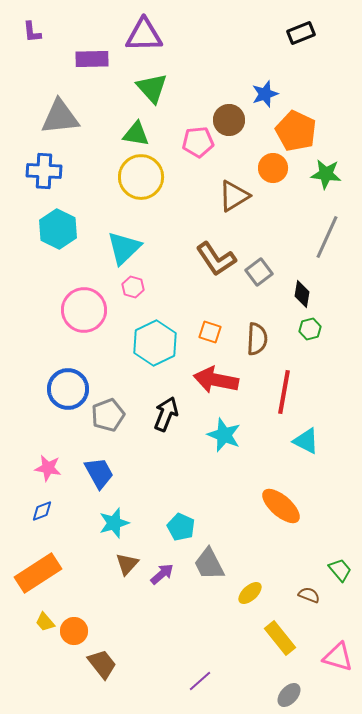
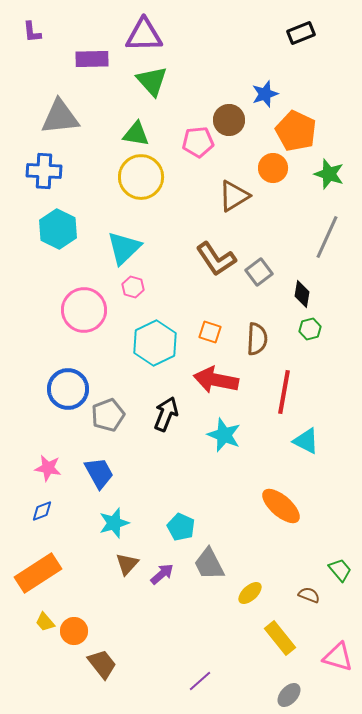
green triangle at (152, 88): moved 7 px up
green star at (326, 174): moved 3 px right; rotated 12 degrees clockwise
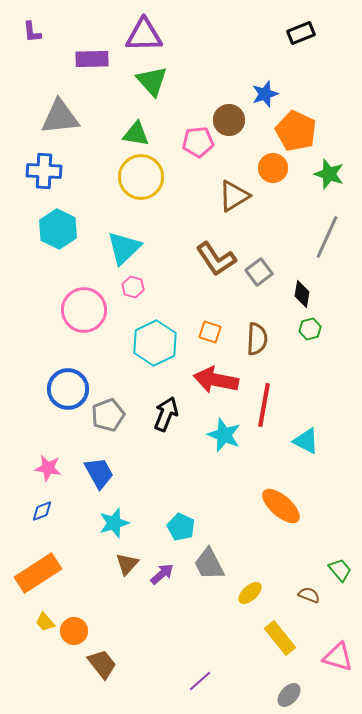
red line at (284, 392): moved 20 px left, 13 px down
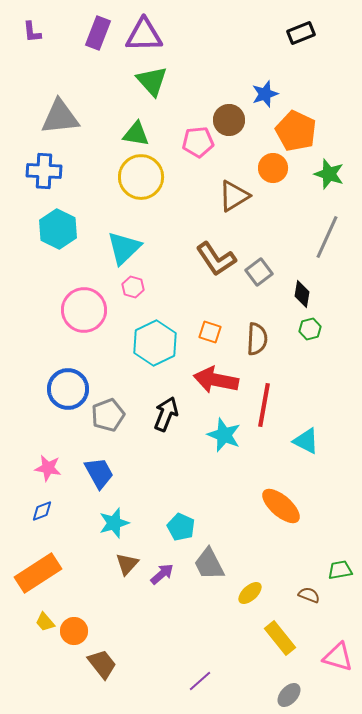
purple rectangle at (92, 59): moved 6 px right, 26 px up; rotated 68 degrees counterclockwise
green trapezoid at (340, 570): rotated 60 degrees counterclockwise
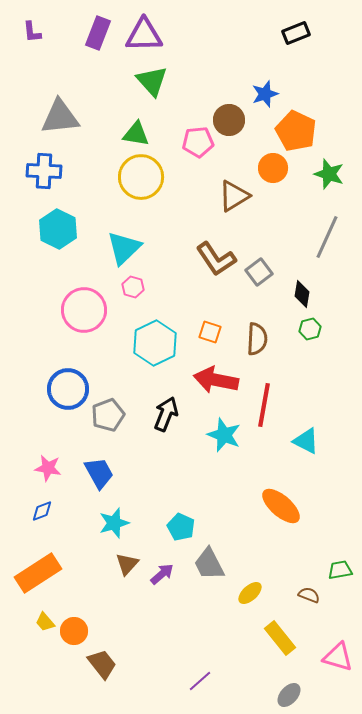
black rectangle at (301, 33): moved 5 px left
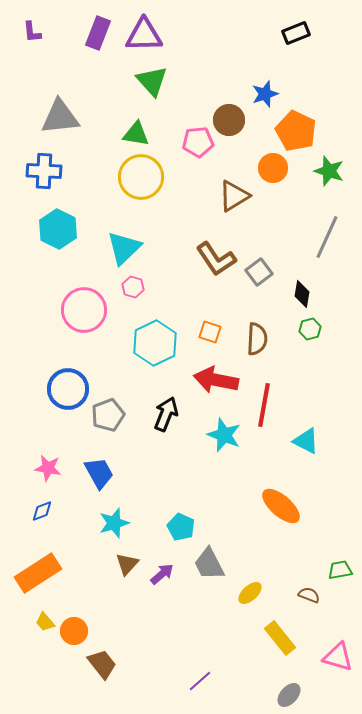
green star at (329, 174): moved 3 px up
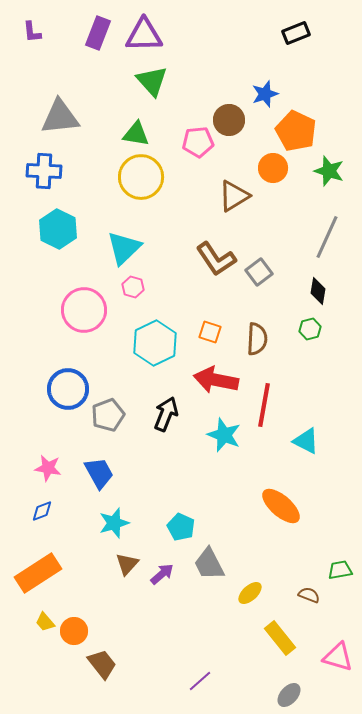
black diamond at (302, 294): moved 16 px right, 3 px up
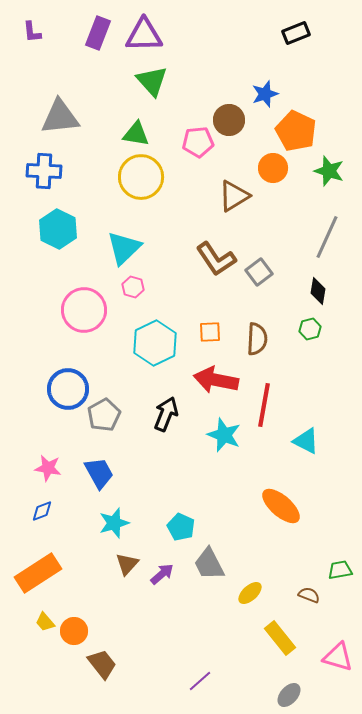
orange square at (210, 332): rotated 20 degrees counterclockwise
gray pentagon at (108, 415): moved 4 px left; rotated 8 degrees counterclockwise
